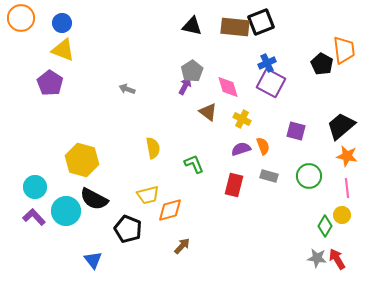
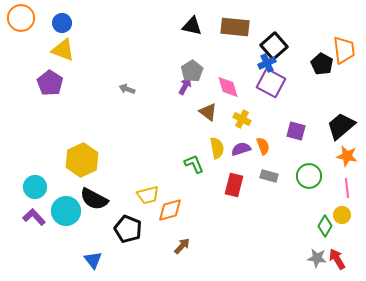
black square at (261, 22): moved 13 px right, 24 px down; rotated 20 degrees counterclockwise
yellow semicircle at (153, 148): moved 64 px right
yellow hexagon at (82, 160): rotated 20 degrees clockwise
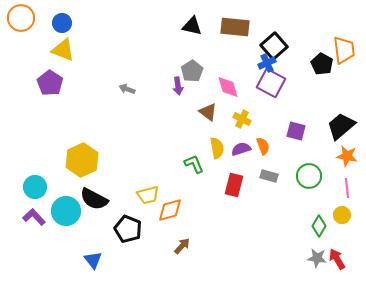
purple arrow at (185, 86): moved 7 px left; rotated 144 degrees clockwise
green diamond at (325, 226): moved 6 px left
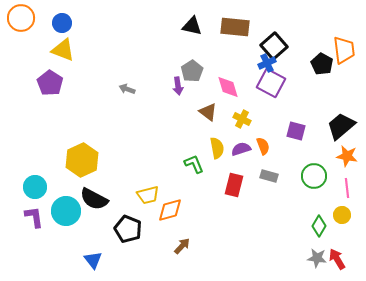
green circle at (309, 176): moved 5 px right
purple L-shape at (34, 217): rotated 35 degrees clockwise
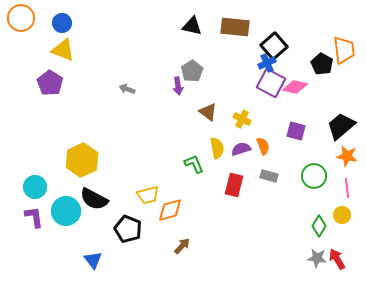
pink diamond at (228, 87): moved 67 px right; rotated 60 degrees counterclockwise
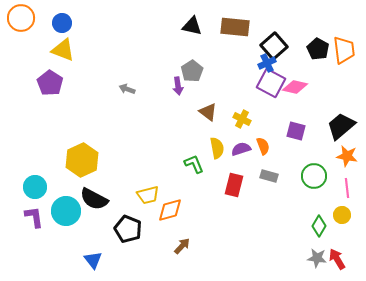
black pentagon at (322, 64): moved 4 px left, 15 px up
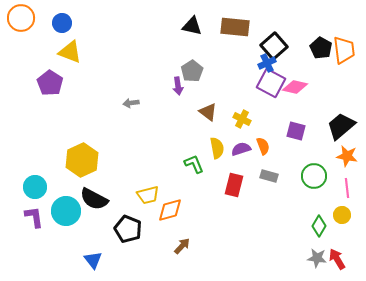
black pentagon at (318, 49): moved 3 px right, 1 px up
yellow triangle at (63, 50): moved 7 px right, 2 px down
gray arrow at (127, 89): moved 4 px right, 14 px down; rotated 28 degrees counterclockwise
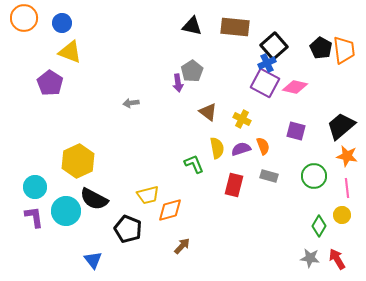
orange circle at (21, 18): moved 3 px right
purple square at (271, 83): moved 6 px left
purple arrow at (178, 86): moved 3 px up
yellow hexagon at (82, 160): moved 4 px left, 1 px down
gray star at (317, 258): moved 7 px left
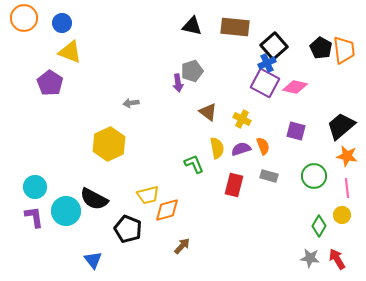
gray pentagon at (192, 71): rotated 15 degrees clockwise
yellow hexagon at (78, 161): moved 31 px right, 17 px up
orange diamond at (170, 210): moved 3 px left
